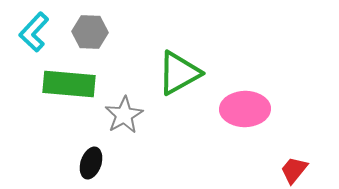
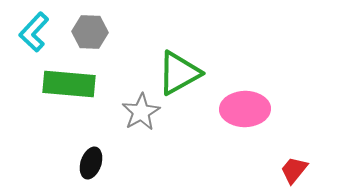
gray star: moved 17 px right, 3 px up
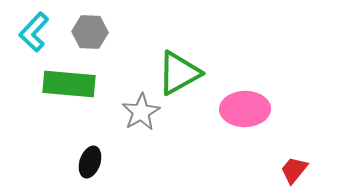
black ellipse: moved 1 px left, 1 px up
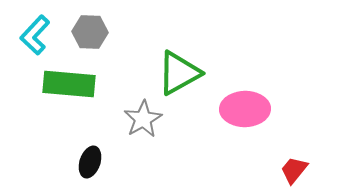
cyan L-shape: moved 1 px right, 3 px down
gray star: moved 2 px right, 7 px down
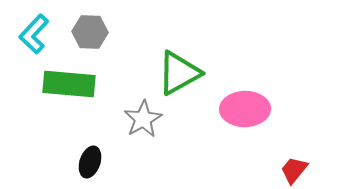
cyan L-shape: moved 1 px left, 1 px up
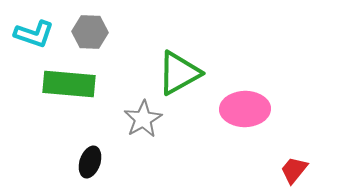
cyan L-shape: rotated 114 degrees counterclockwise
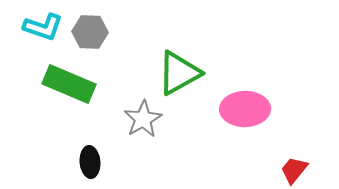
cyan L-shape: moved 9 px right, 7 px up
green rectangle: rotated 18 degrees clockwise
black ellipse: rotated 24 degrees counterclockwise
